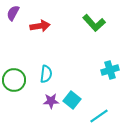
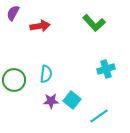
cyan cross: moved 4 px left, 1 px up
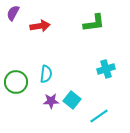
green L-shape: rotated 55 degrees counterclockwise
green circle: moved 2 px right, 2 px down
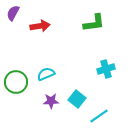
cyan semicircle: rotated 120 degrees counterclockwise
cyan square: moved 5 px right, 1 px up
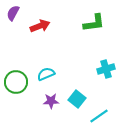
red arrow: rotated 12 degrees counterclockwise
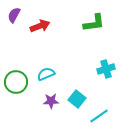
purple semicircle: moved 1 px right, 2 px down
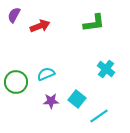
cyan cross: rotated 36 degrees counterclockwise
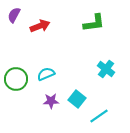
green circle: moved 3 px up
